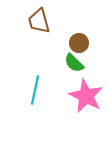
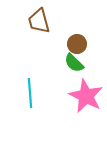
brown circle: moved 2 px left, 1 px down
cyan line: moved 5 px left, 3 px down; rotated 16 degrees counterclockwise
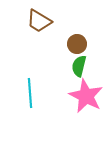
brown trapezoid: rotated 44 degrees counterclockwise
green semicircle: moved 5 px right, 3 px down; rotated 60 degrees clockwise
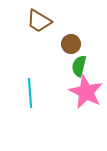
brown circle: moved 6 px left
pink star: moved 4 px up
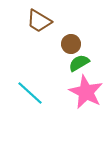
green semicircle: moved 3 px up; rotated 45 degrees clockwise
cyan line: rotated 44 degrees counterclockwise
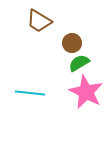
brown circle: moved 1 px right, 1 px up
cyan line: rotated 36 degrees counterclockwise
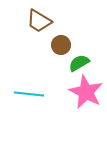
brown circle: moved 11 px left, 2 px down
cyan line: moved 1 px left, 1 px down
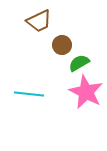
brown trapezoid: rotated 56 degrees counterclockwise
brown circle: moved 1 px right
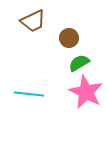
brown trapezoid: moved 6 px left
brown circle: moved 7 px right, 7 px up
